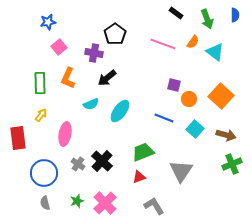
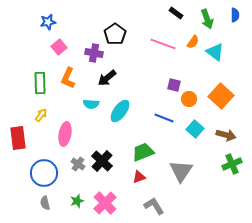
cyan semicircle: rotated 28 degrees clockwise
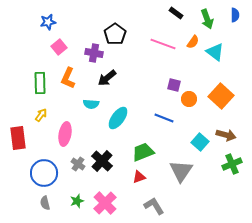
cyan ellipse: moved 2 px left, 7 px down
cyan square: moved 5 px right, 13 px down
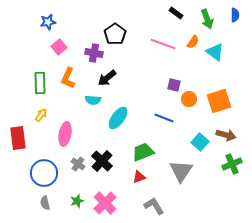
orange square: moved 2 px left, 5 px down; rotated 30 degrees clockwise
cyan semicircle: moved 2 px right, 4 px up
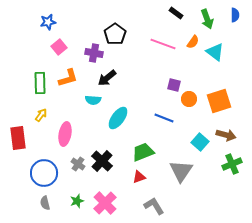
orange L-shape: rotated 130 degrees counterclockwise
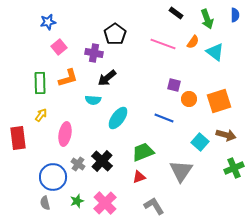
green cross: moved 2 px right, 4 px down
blue circle: moved 9 px right, 4 px down
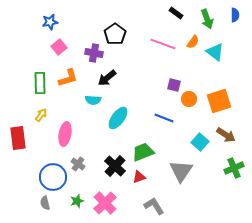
blue star: moved 2 px right
brown arrow: rotated 18 degrees clockwise
black cross: moved 13 px right, 5 px down
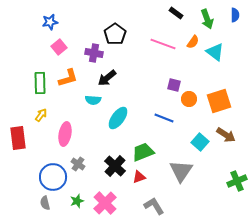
green cross: moved 3 px right, 13 px down
